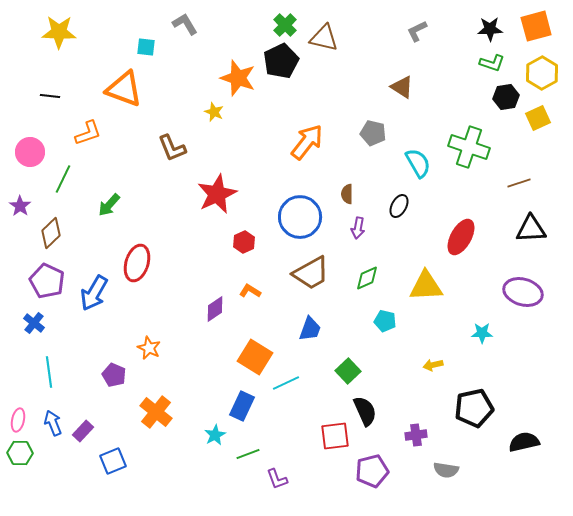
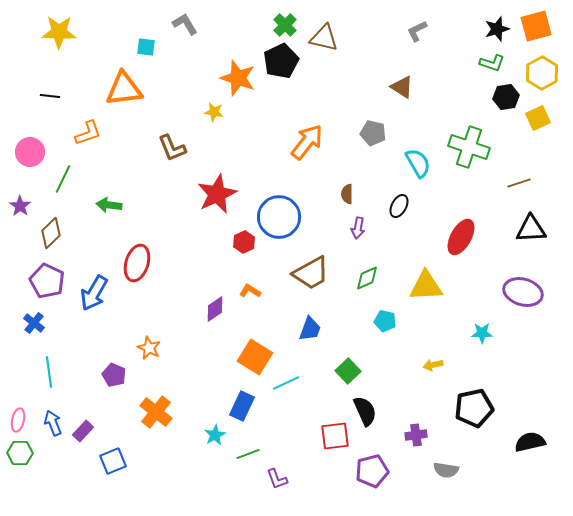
black star at (490, 29): moved 7 px right; rotated 15 degrees counterclockwise
orange triangle at (124, 89): rotated 27 degrees counterclockwise
yellow star at (214, 112): rotated 12 degrees counterclockwise
green arrow at (109, 205): rotated 55 degrees clockwise
blue circle at (300, 217): moved 21 px left
black semicircle at (524, 442): moved 6 px right
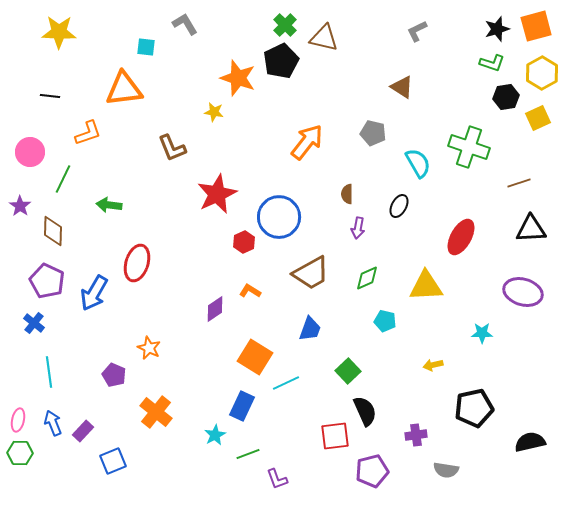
brown diamond at (51, 233): moved 2 px right, 2 px up; rotated 44 degrees counterclockwise
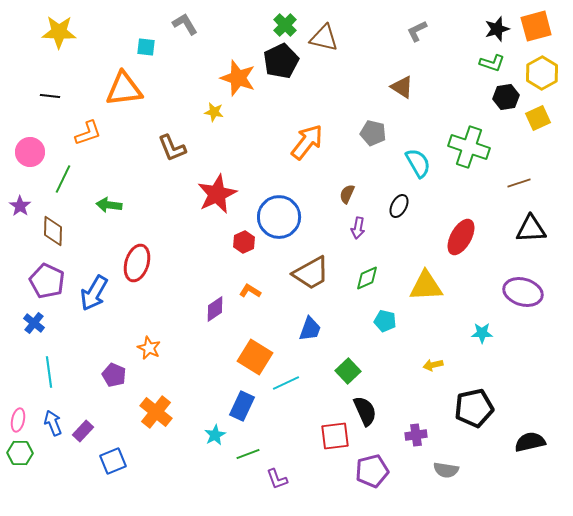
brown semicircle at (347, 194): rotated 24 degrees clockwise
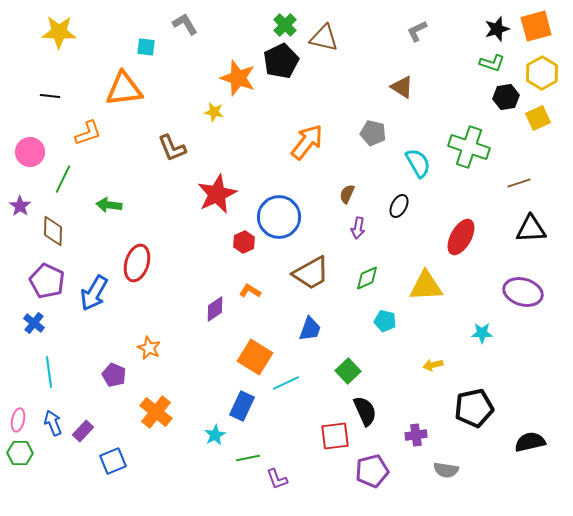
green line at (248, 454): moved 4 px down; rotated 10 degrees clockwise
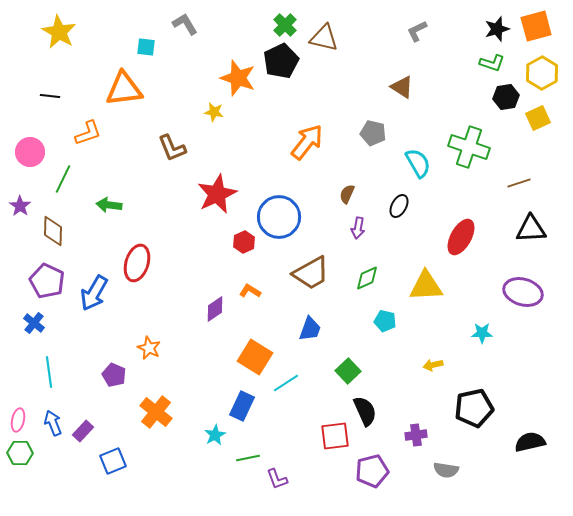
yellow star at (59, 32): rotated 28 degrees clockwise
cyan line at (286, 383): rotated 8 degrees counterclockwise
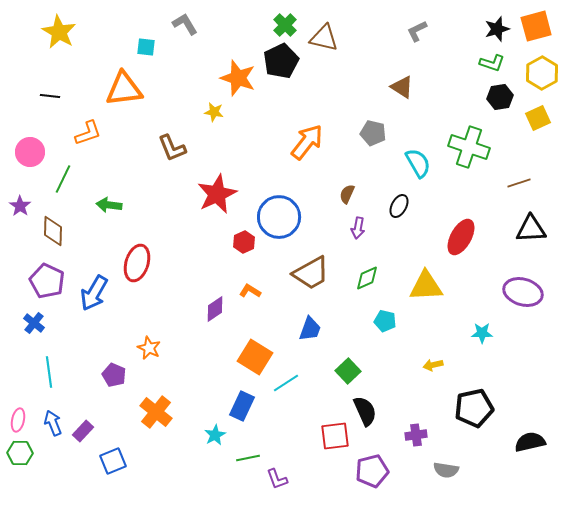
black hexagon at (506, 97): moved 6 px left
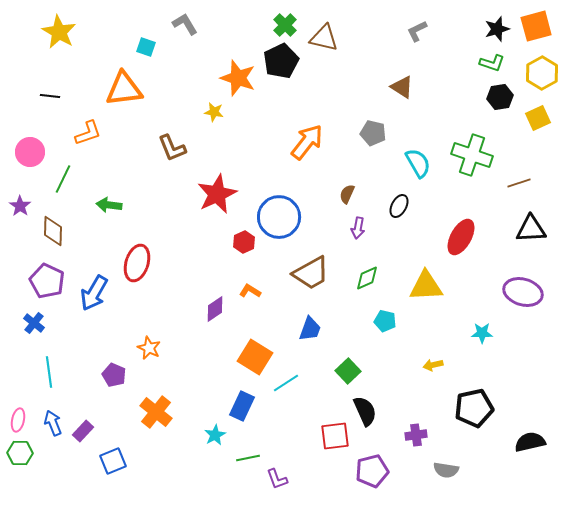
cyan square at (146, 47): rotated 12 degrees clockwise
green cross at (469, 147): moved 3 px right, 8 px down
